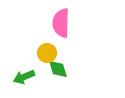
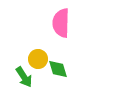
yellow circle: moved 9 px left, 6 px down
green arrow: rotated 100 degrees counterclockwise
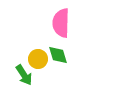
green diamond: moved 14 px up
green arrow: moved 2 px up
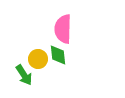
pink semicircle: moved 2 px right, 6 px down
green diamond: rotated 10 degrees clockwise
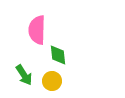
pink semicircle: moved 26 px left, 1 px down
yellow circle: moved 14 px right, 22 px down
